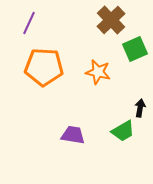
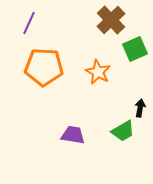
orange star: rotated 15 degrees clockwise
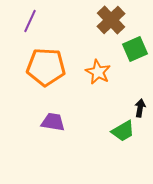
purple line: moved 1 px right, 2 px up
orange pentagon: moved 2 px right
purple trapezoid: moved 20 px left, 13 px up
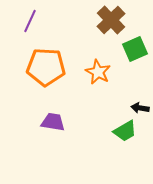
black arrow: rotated 90 degrees counterclockwise
green trapezoid: moved 2 px right
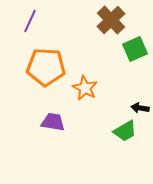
orange star: moved 13 px left, 16 px down
